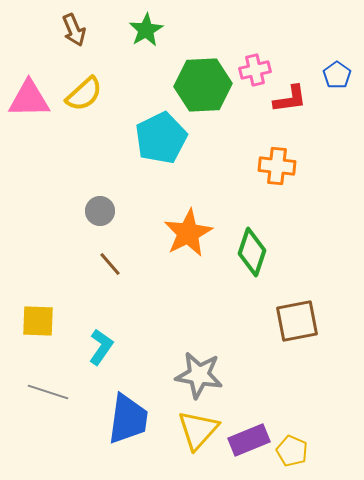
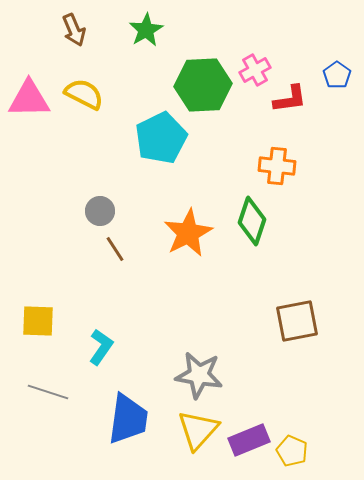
pink cross: rotated 16 degrees counterclockwise
yellow semicircle: rotated 111 degrees counterclockwise
green diamond: moved 31 px up
brown line: moved 5 px right, 15 px up; rotated 8 degrees clockwise
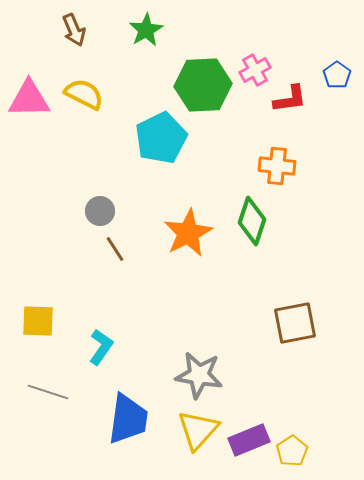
brown square: moved 2 px left, 2 px down
yellow pentagon: rotated 16 degrees clockwise
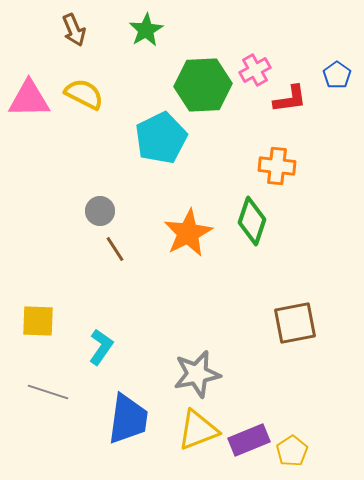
gray star: moved 2 px left, 1 px up; rotated 21 degrees counterclockwise
yellow triangle: rotated 27 degrees clockwise
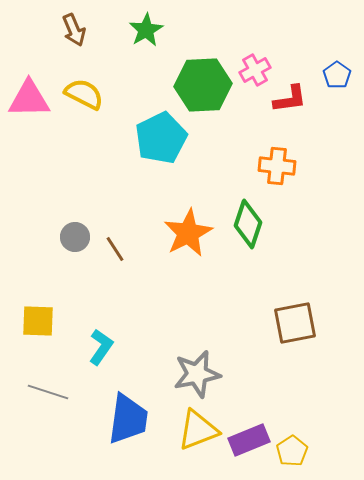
gray circle: moved 25 px left, 26 px down
green diamond: moved 4 px left, 3 px down
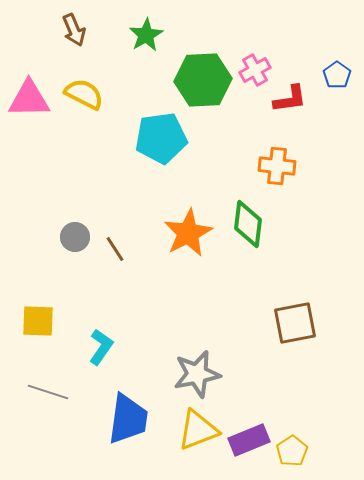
green star: moved 5 px down
green hexagon: moved 5 px up
cyan pentagon: rotated 18 degrees clockwise
green diamond: rotated 12 degrees counterclockwise
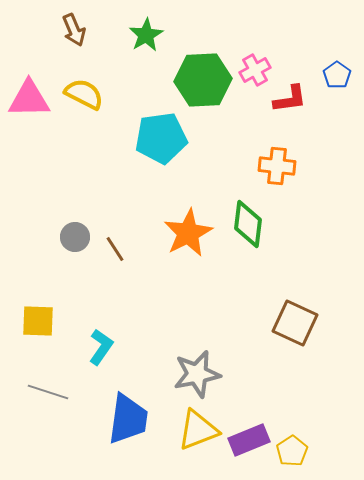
brown square: rotated 36 degrees clockwise
